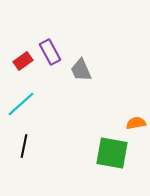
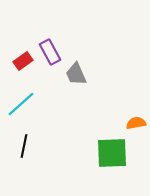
gray trapezoid: moved 5 px left, 4 px down
green square: rotated 12 degrees counterclockwise
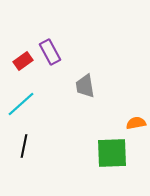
gray trapezoid: moved 9 px right, 12 px down; rotated 15 degrees clockwise
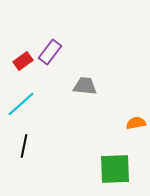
purple rectangle: rotated 65 degrees clockwise
gray trapezoid: rotated 105 degrees clockwise
green square: moved 3 px right, 16 px down
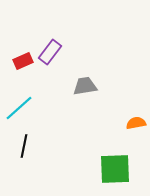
red rectangle: rotated 12 degrees clockwise
gray trapezoid: rotated 15 degrees counterclockwise
cyan line: moved 2 px left, 4 px down
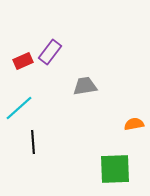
orange semicircle: moved 2 px left, 1 px down
black line: moved 9 px right, 4 px up; rotated 15 degrees counterclockwise
